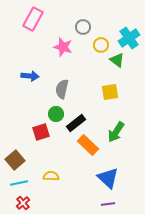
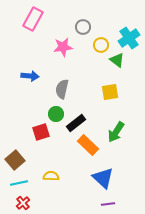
pink star: rotated 24 degrees counterclockwise
blue triangle: moved 5 px left
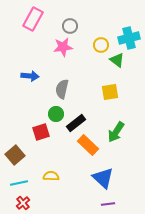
gray circle: moved 13 px left, 1 px up
cyan cross: rotated 20 degrees clockwise
brown square: moved 5 px up
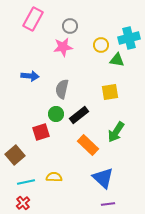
green triangle: rotated 28 degrees counterclockwise
black rectangle: moved 3 px right, 8 px up
yellow semicircle: moved 3 px right, 1 px down
cyan line: moved 7 px right, 1 px up
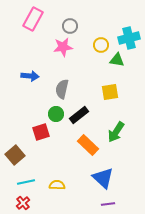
yellow semicircle: moved 3 px right, 8 px down
